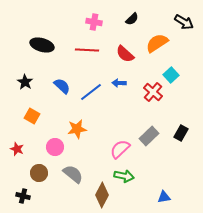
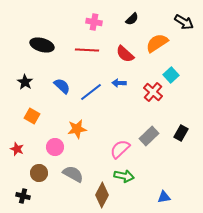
gray semicircle: rotated 10 degrees counterclockwise
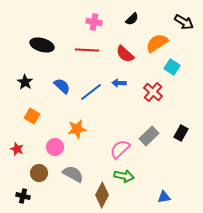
cyan square: moved 1 px right, 8 px up; rotated 14 degrees counterclockwise
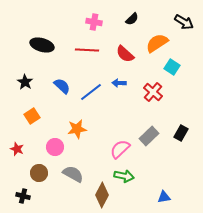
orange square: rotated 28 degrees clockwise
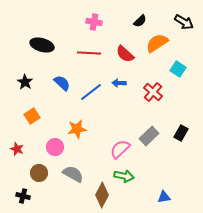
black semicircle: moved 8 px right, 2 px down
red line: moved 2 px right, 3 px down
cyan square: moved 6 px right, 2 px down
blue semicircle: moved 3 px up
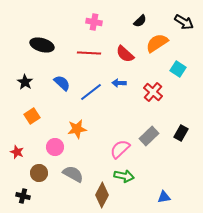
red star: moved 3 px down
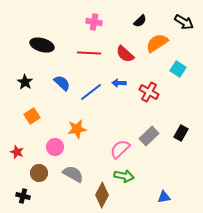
red cross: moved 4 px left; rotated 12 degrees counterclockwise
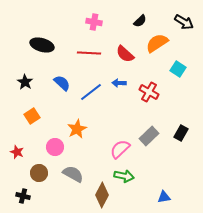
orange star: rotated 18 degrees counterclockwise
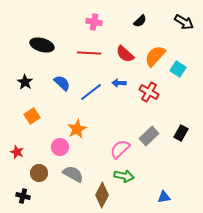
orange semicircle: moved 2 px left, 13 px down; rotated 15 degrees counterclockwise
pink circle: moved 5 px right
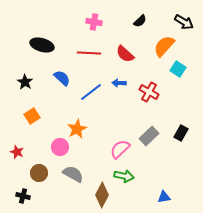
orange semicircle: moved 9 px right, 10 px up
blue semicircle: moved 5 px up
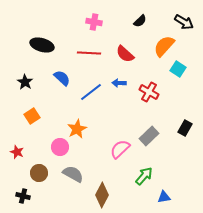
black rectangle: moved 4 px right, 5 px up
green arrow: moved 20 px right; rotated 60 degrees counterclockwise
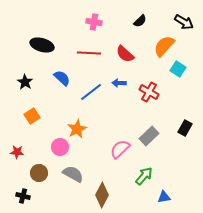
red star: rotated 16 degrees counterclockwise
